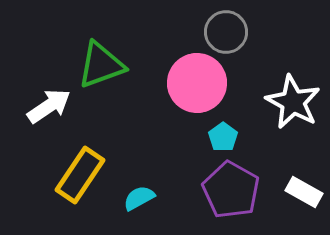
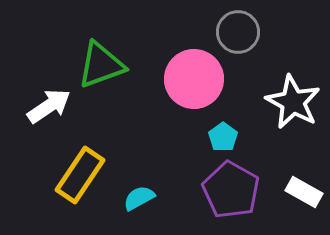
gray circle: moved 12 px right
pink circle: moved 3 px left, 4 px up
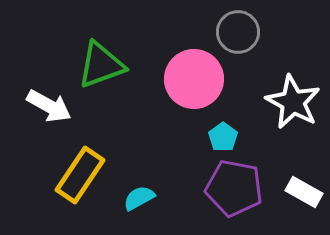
white arrow: rotated 63 degrees clockwise
purple pentagon: moved 3 px right, 2 px up; rotated 18 degrees counterclockwise
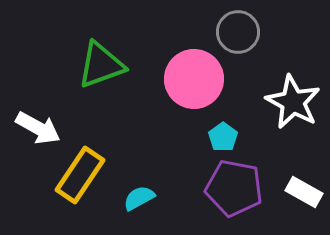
white arrow: moved 11 px left, 22 px down
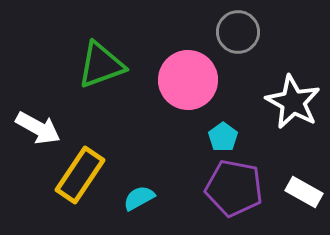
pink circle: moved 6 px left, 1 px down
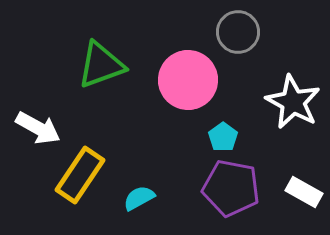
purple pentagon: moved 3 px left
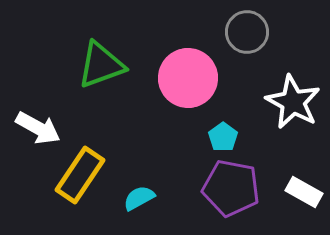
gray circle: moved 9 px right
pink circle: moved 2 px up
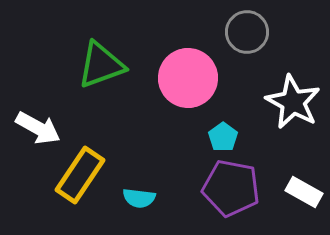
cyan semicircle: rotated 144 degrees counterclockwise
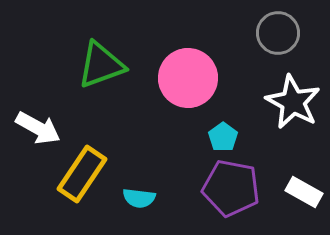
gray circle: moved 31 px right, 1 px down
yellow rectangle: moved 2 px right, 1 px up
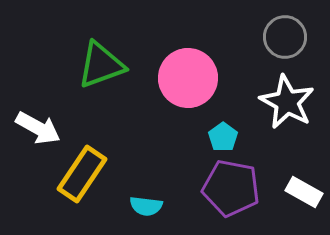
gray circle: moved 7 px right, 4 px down
white star: moved 6 px left
cyan semicircle: moved 7 px right, 8 px down
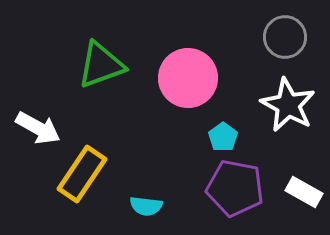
white star: moved 1 px right, 3 px down
purple pentagon: moved 4 px right
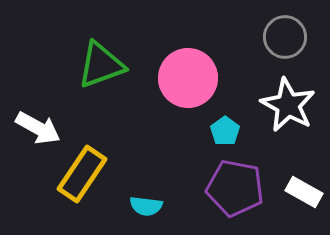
cyan pentagon: moved 2 px right, 6 px up
